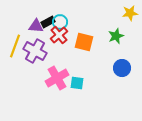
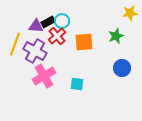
cyan circle: moved 2 px right, 1 px up
red cross: moved 2 px left, 1 px down
orange square: rotated 18 degrees counterclockwise
yellow line: moved 2 px up
pink cross: moved 13 px left, 2 px up
cyan square: moved 1 px down
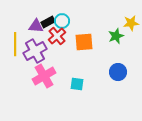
yellow star: moved 1 px right, 10 px down
yellow line: rotated 20 degrees counterclockwise
purple cross: rotated 30 degrees clockwise
blue circle: moved 4 px left, 4 px down
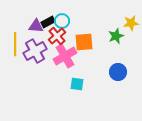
pink cross: moved 21 px right, 20 px up
